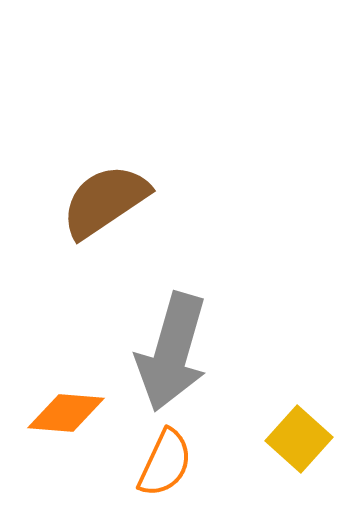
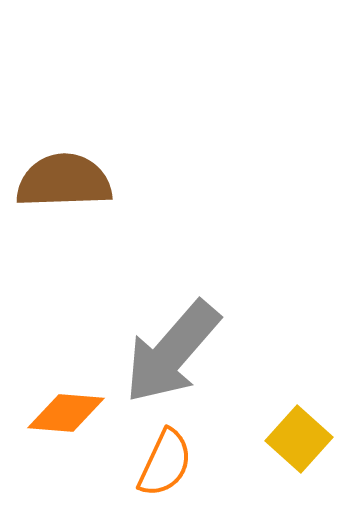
brown semicircle: moved 41 px left, 20 px up; rotated 32 degrees clockwise
gray arrow: rotated 25 degrees clockwise
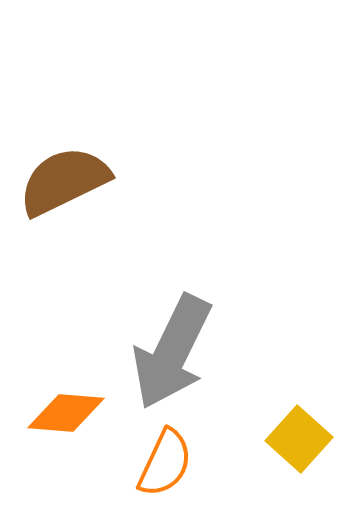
brown semicircle: rotated 24 degrees counterclockwise
gray arrow: rotated 15 degrees counterclockwise
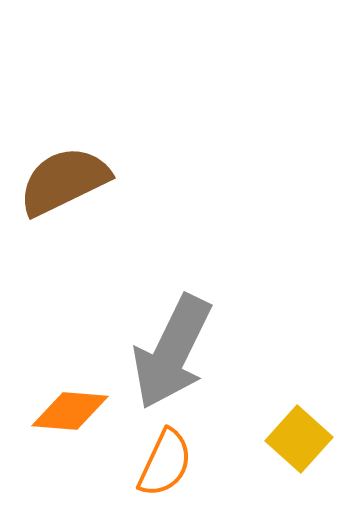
orange diamond: moved 4 px right, 2 px up
